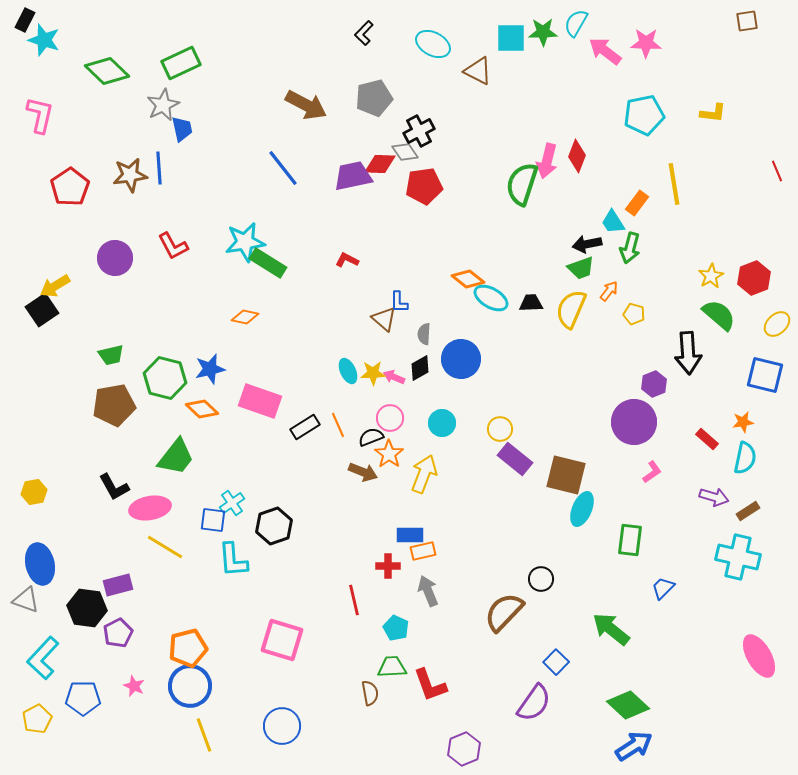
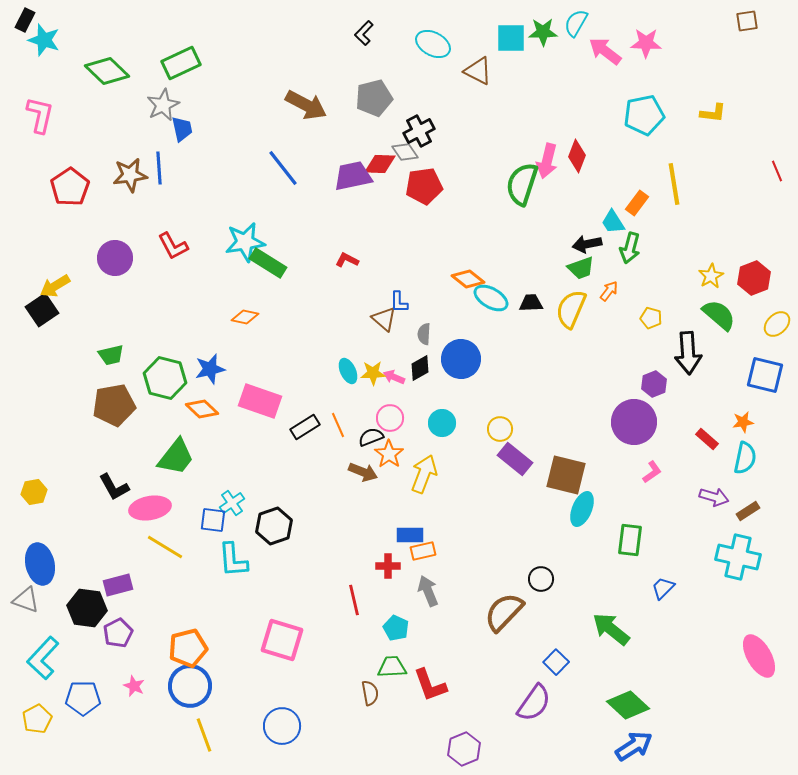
yellow pentagon at (634, 314): moved 17 px right, 4 px down
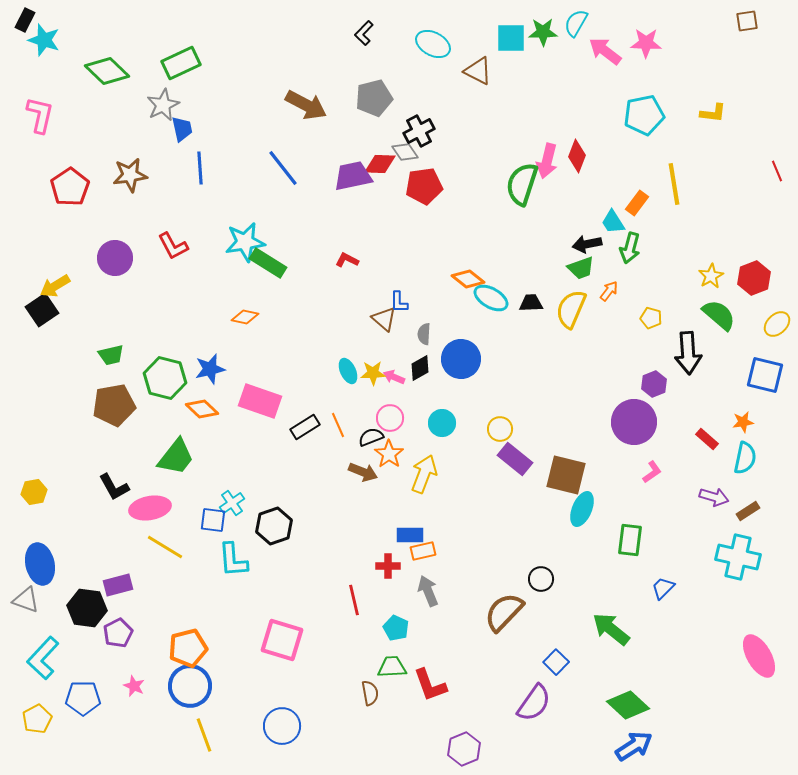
blue line at (159, 168): moved 41 px right
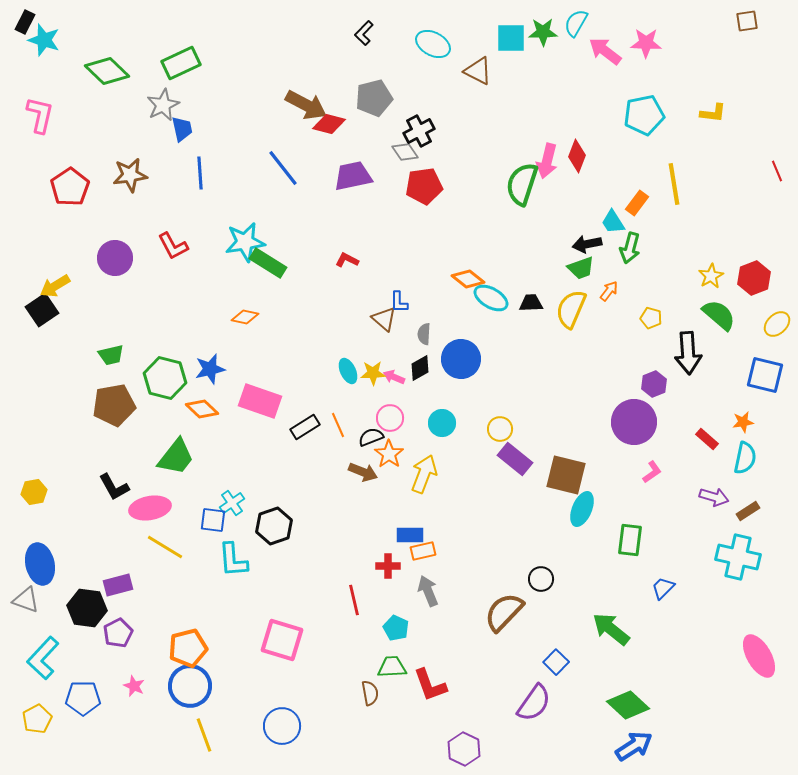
black rectangle at (25, 20): moved 2 px down
red diamond at (380, 164): moved 51 px left, 40 px up; rotated 12 degrees clockwise
blue line at (200, 168): moved 5 px down
purple hexagon at (464, 749): rotated 12 degrees counterclockwise
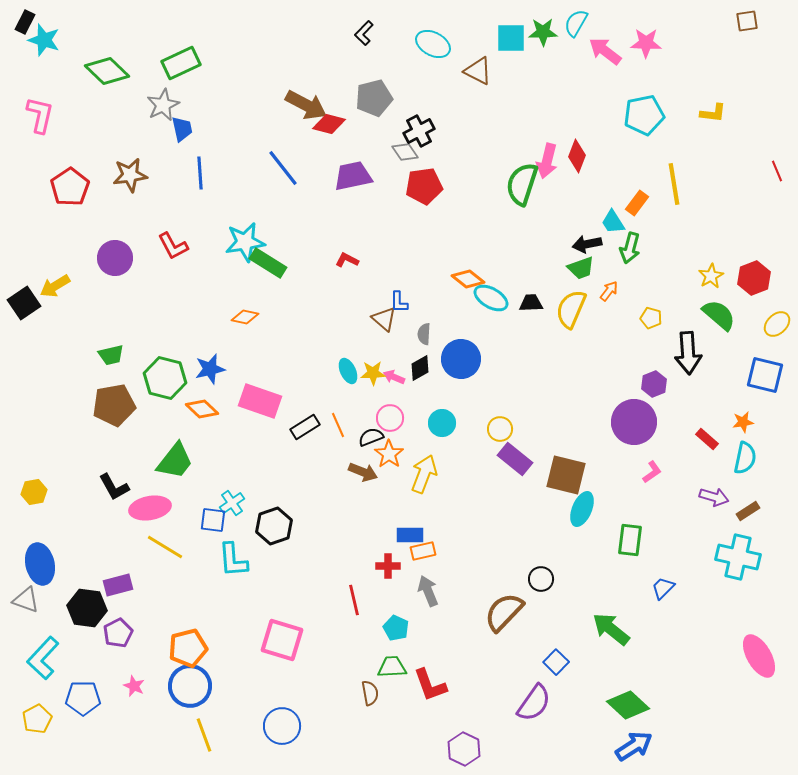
black square at (42, 310): moved 18 px left, 7 px up
green trapezoid at (176, 457): moved 1 px left, 4 px down
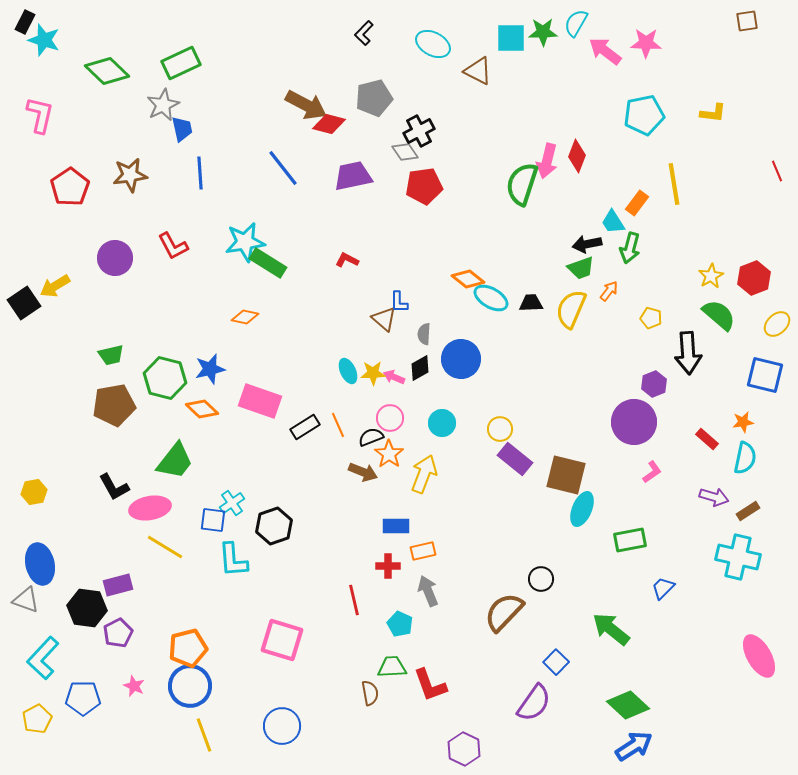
blue rectangle at (410, 535): moved 14 px left, 9 px up
green rectangle at (630, 540): rotated 72 degrees clockwise
cyan pentagon at (396, 628): moved 4 px right, 4 px up
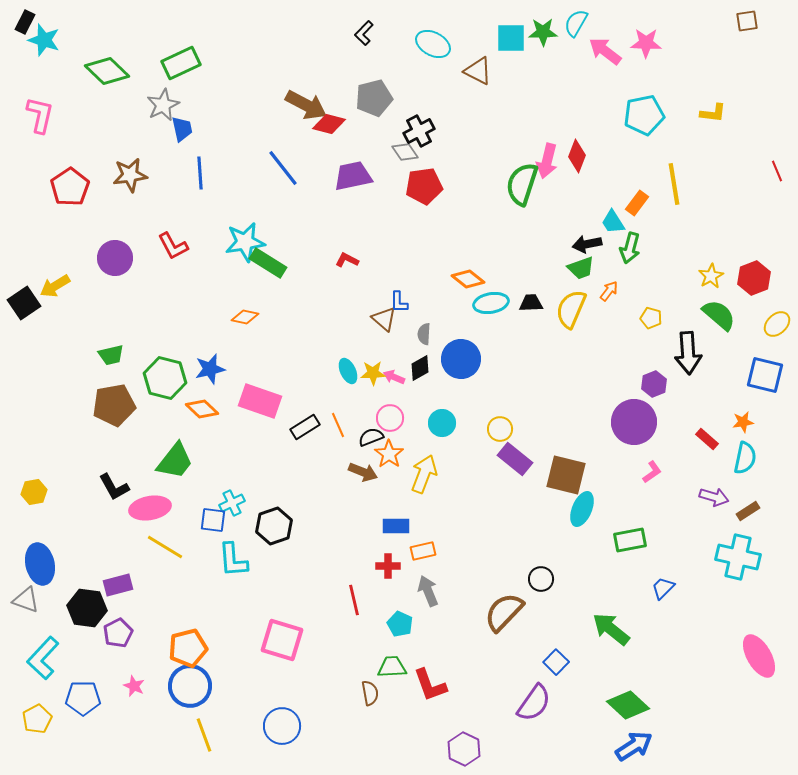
cyan ellipse at (491, 298): moved 5 px down; rotated 40 degrees counterclockwise
cyan cross at (232, 503): rotated 10 degrees clockwise
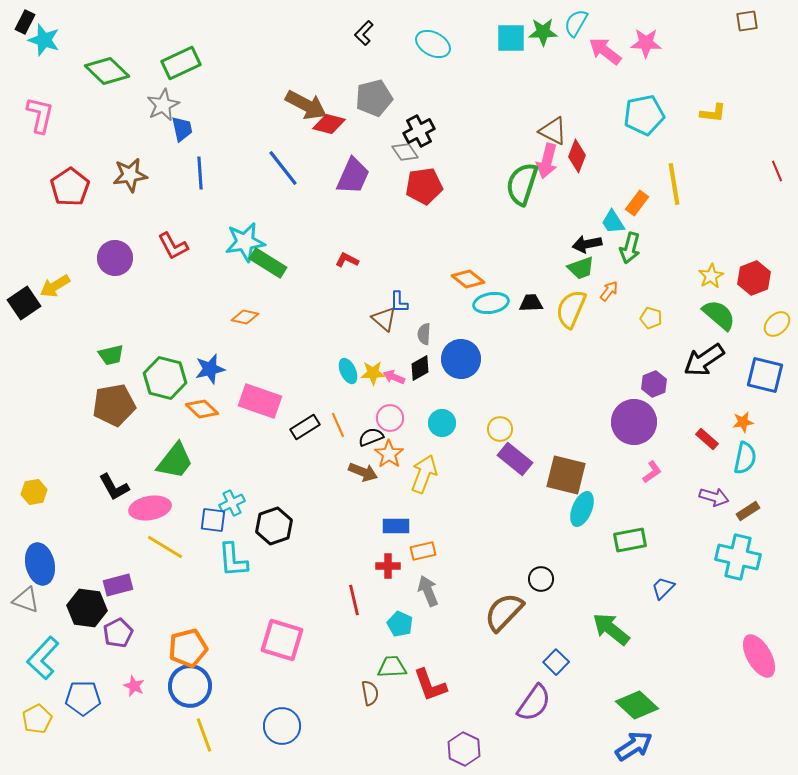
brown triangle at (478, 71): moved 75 px right, 60 px down
purple trapezoid at (353, 176): rotated 126 degrees clockwise
black arrow at (688, 353): moved 16 px right, 7 px down; rotated 60 degrees clockwise
green diamond at (628, 705): moved 9 px right
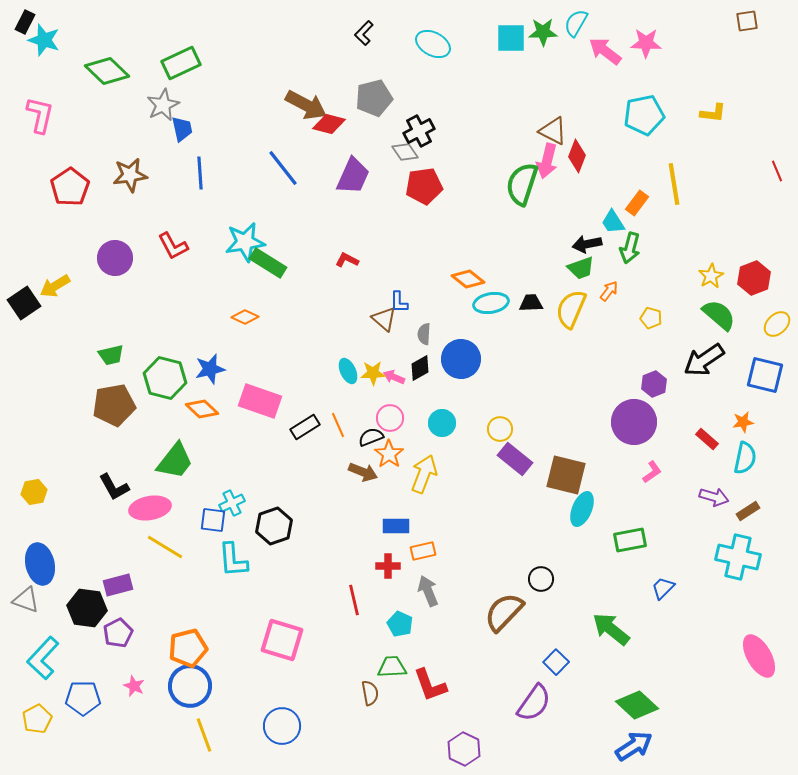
orange diamond at (245, 317): rotated 12 degrees clockwise
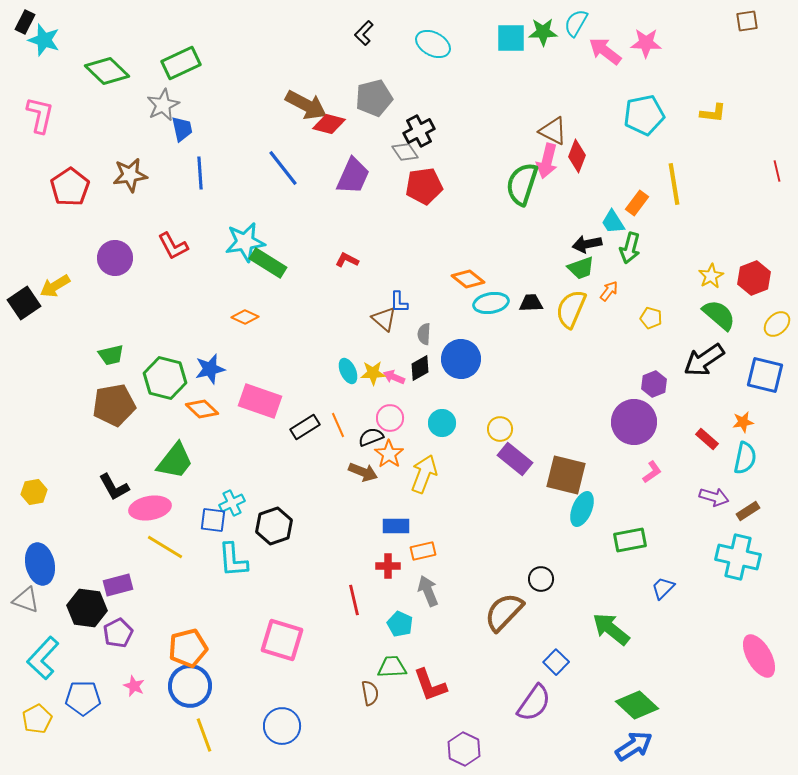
red line at (777, 171): rotated 10 degrees clockwise
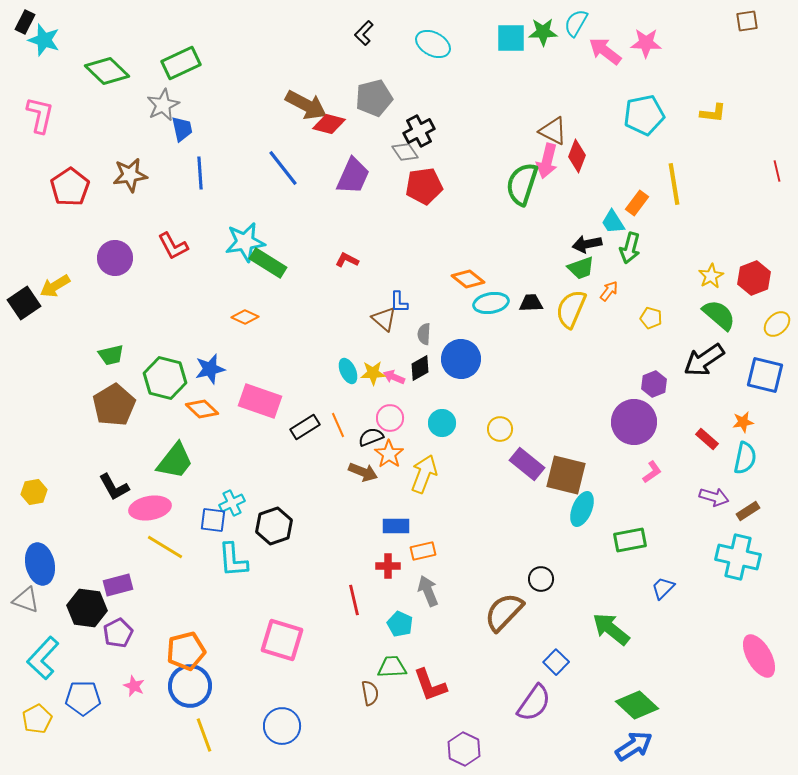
brown pentagon at (114, 405): rotated 21 degrees counterclockwise
purple rectangle at (515, 459): moved 12 px right, 5 px down
orange pentagon at (188, 648): moved 2 px left, 3 px down
